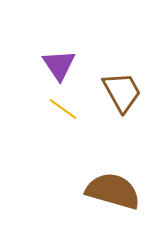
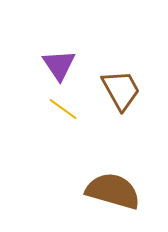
brown trapezoid: moved 1 px left, 2 px up
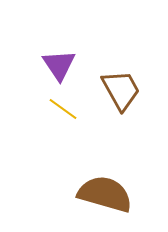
brown semicircle: moved 8 px left, 3 px down
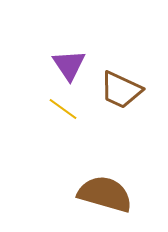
purple triangle: moved 10 px right
brown trapezoid: rotated 144 degrees clockwise
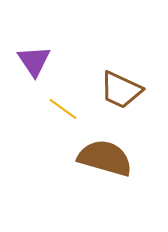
purple triangle: moved 35 px left, 4 px up
brown semicircle: moved 36 px up
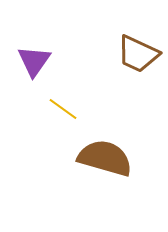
purple triangle: rotated 9 degrees clockwise
brown trapezoid: moved 17 px right, 36 px up
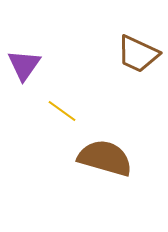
purple triangle: moved 10 px left, 4 px down
yellow line: moved 1 px left, 2 px down
